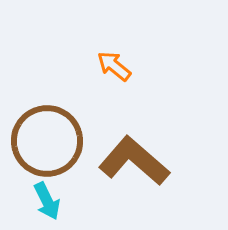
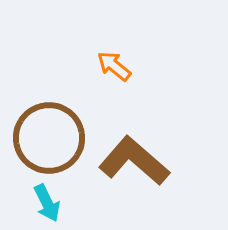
brown circle: moved 2 px right, 3 px up
cyan arrow: moved 2 px down
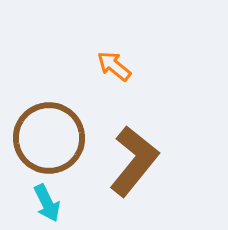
brown L-shape: rotated 88 degrees clockwise
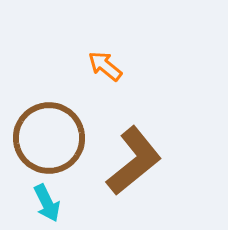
orange arrow: moved 9 px left
brown L-shape: rotated 12 degrees clockwise
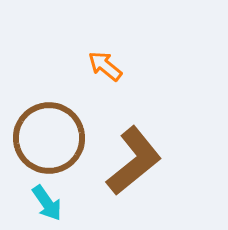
cyan arrow: rotated 9 degrees counterclockwise
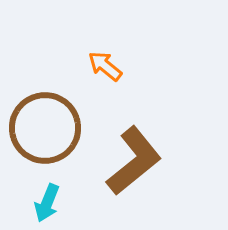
brown circle: moved 4 px left, 10 px up
cyan arrow: rotated 57 degrees clockwise
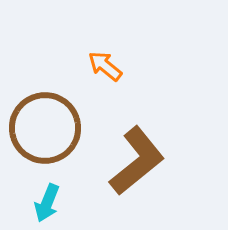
brown L-shape: moved 3 px right
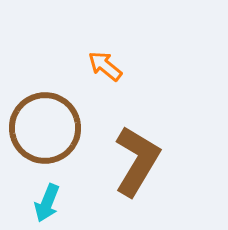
brown L-shape: rotated 20 degrees counterclockwise
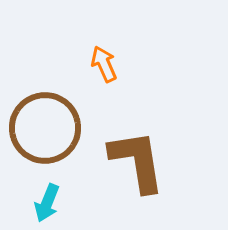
orange arrow: moved 1 px left, 2 px up; rotated 27 degrees clockwise
brown L-shape: rotated 40 degrees counterclockwise
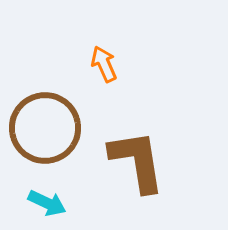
cyan arrow: rotated 87 degrees counterclockwise
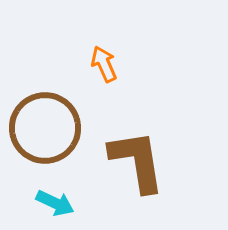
cyan arrow: moved 8 px right
